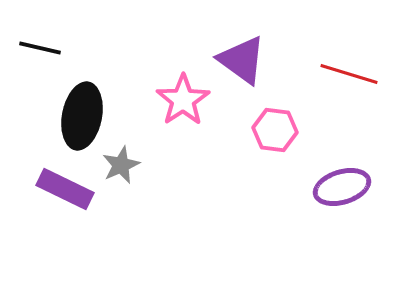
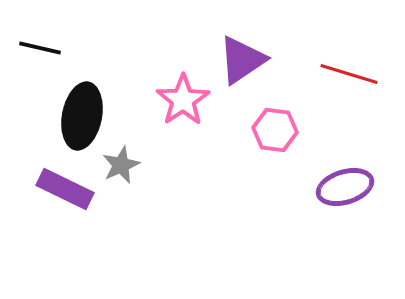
purple triangle: rotated 50 degrees clockwise
purple ellipse: moved 3 px right
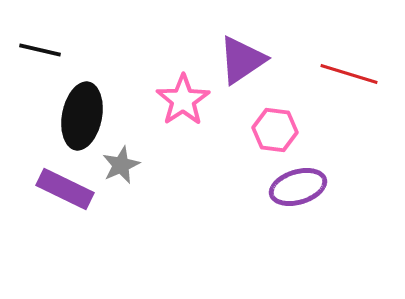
black line: moved 2 px down
purple ellipse: moved 47 px left
